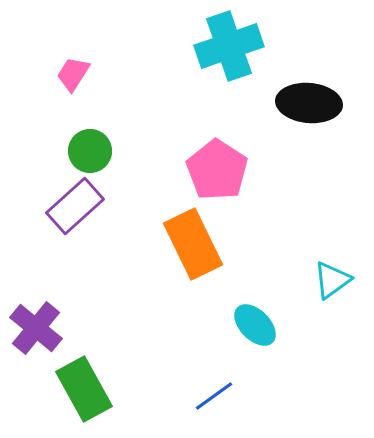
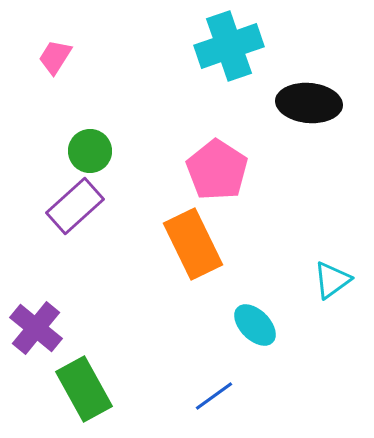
pink trapezoid: moved 18 px left, 17 px up
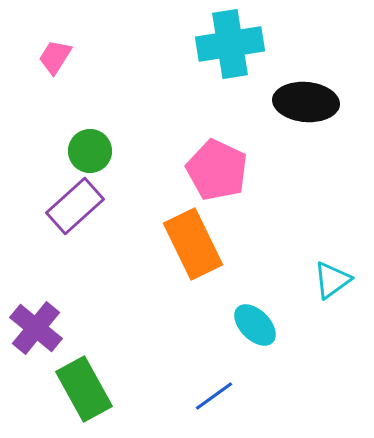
cyan cross: moved 1 px right, 2 px up; rotated 10 degrees clockwise
black ellipse: moved 3 px left, 1 px up
pink pentagon: rotated 8 degrees counterclockwise
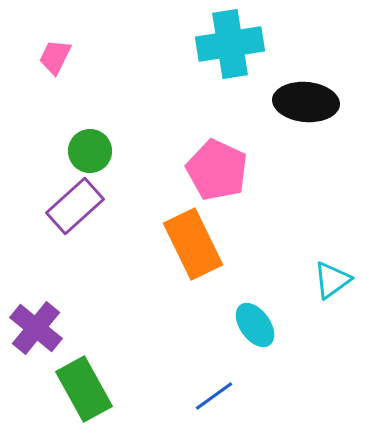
pink trapezoid: rotated 6 degrees counterclockwise
cyan ellipse: rotated 9 degrees clockwise
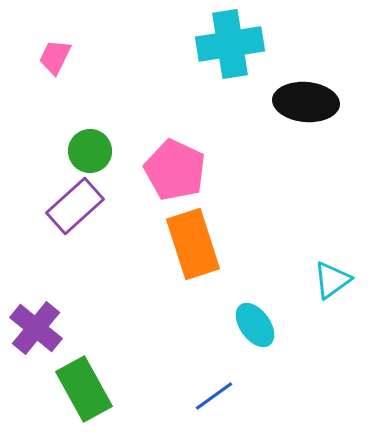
pink pentagon: moved 42 px left
orange rectangle: rotated 8 degrees clockwise
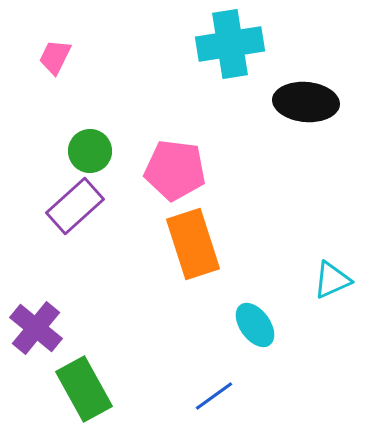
pink pentagon: rotated 18 degrees counterclockwise
cyan triangle: rotated 12 degrees clockwise
